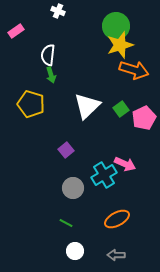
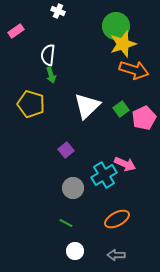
yellow star: moved 3 px right, 1 px up
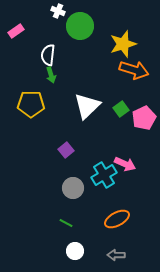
green circle: moved 36 px left
yellow pentagon: rotated 16 degrees counterclockwise
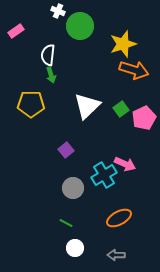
orange ellipse: moved 2 px right, 1 px up
white circle: moved 3 px up
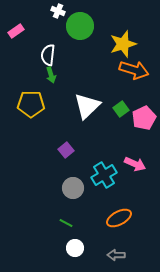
pink arrow: moved 10 px right
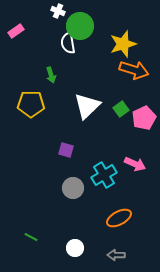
white semicircle: moved 20 px right, 12 px up; rotated 15 degrees counterclockwise
purple square: rotated 35 degrees counterclockwise
green line: moved 35 px left, 14 px down
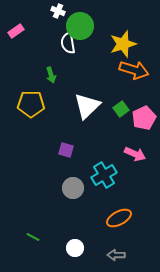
pink arrow: moved 10 px up
green line: moved 2 px right
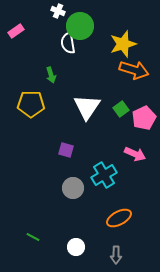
white triangle: moved 1 px down; rotated 12 degrees counterclockwise
white circle: moved 1 px right, 1 px up
gray arrow: rotated 90 degrees counterclockwise
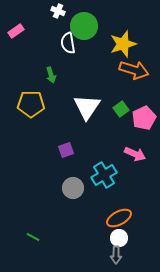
green circle: moved 4 px right
purple square: rotated 35 degrees counterclockwise
white circle: moved 43 px right, 9 px up
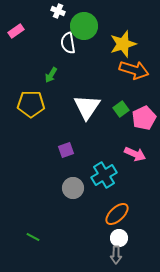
green arrow: rotated 49 degrees clockwise
orange ellipse: moved 2 px left, 4 px up; rotated 15 degrees counterclockwise
